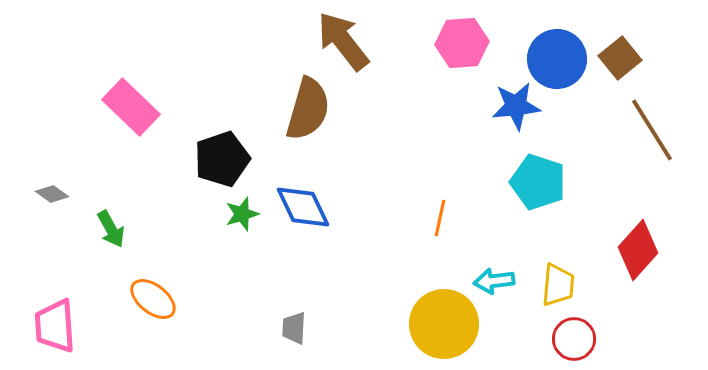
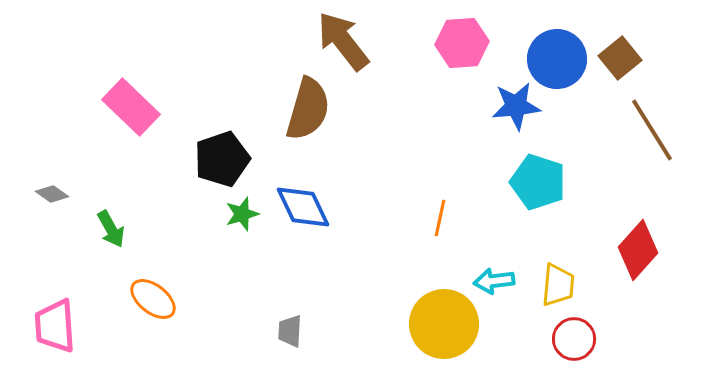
gray trapezoid: moved 4 px left, 3 px down
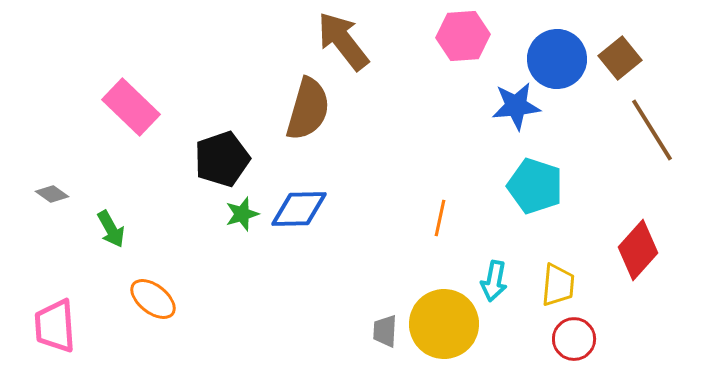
pink hexagon: moved 1 px right, 7 px up
cyan pentagon: moved 3 px left, 4 px down
blue diamond: moved 4 px left, 2 px down; rotated 66 degrees counterclockwise
cyan arrow: rotated 72 degrees counterclockwise
gray trapezoid: moved 95 px right
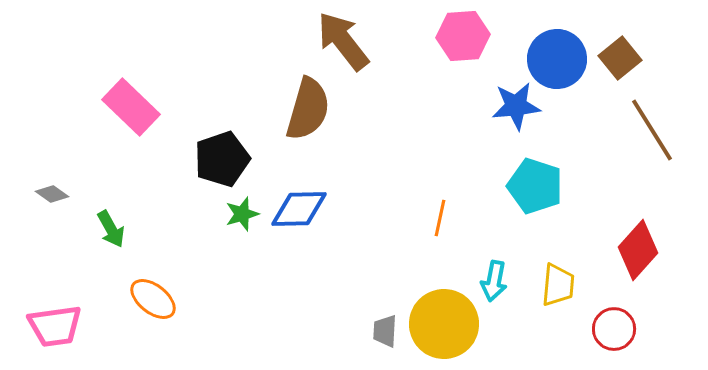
pink trapezoid: rotated 94 degrees counterclockwise
red circle: moved 40 px right, 10 px up
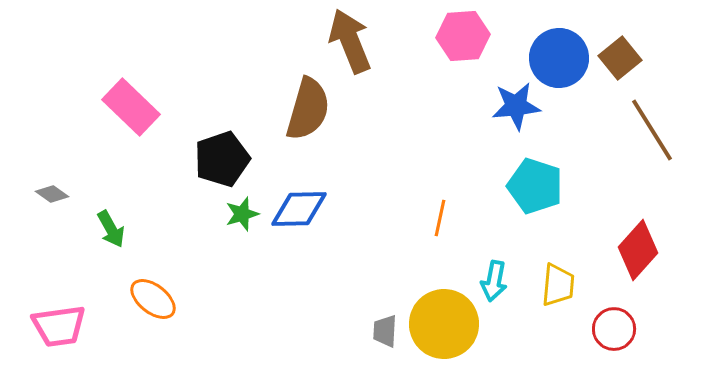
brown arrow: moved 7 px right; rotated 16 degrees clockwise
blue circle: moved 2 px right, 1 px up
pink trapezoid: moved 4 px right
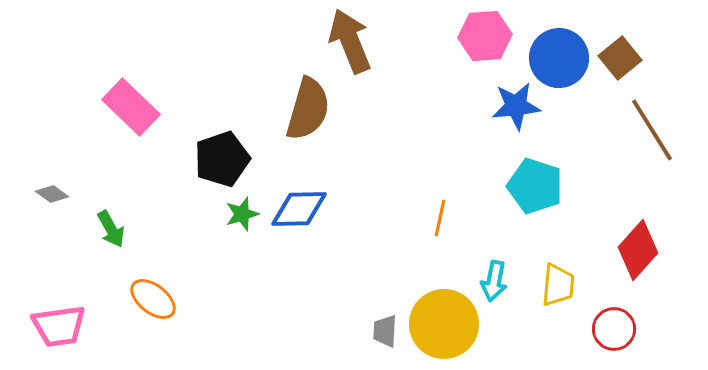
pink hexagon: moved 22 px right
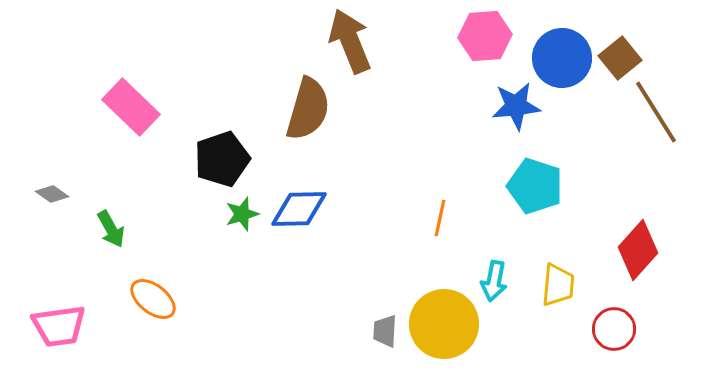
blue circle: moved 3 px right
brown line: moved 4 px right, 18 px up
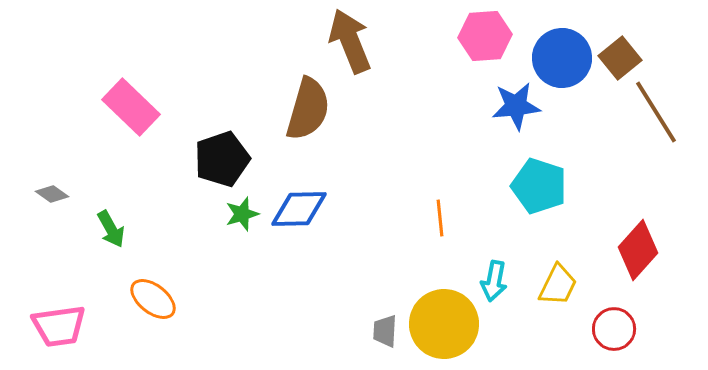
cyan pentagon: moved 4 px right
orange line: rotated 18 degrees counterclockwise
yellow trapezoid: rotated 21 degrees clockwise
